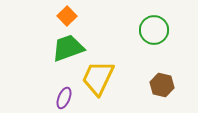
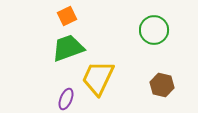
orange square: rotated 18 degrees clockwise
purple ellipse: moved 2 px right, 1 px down
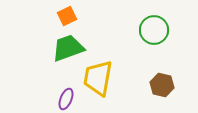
yellow trapezoid: rotated 15 degrees counterclockwise
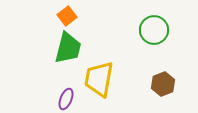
orange square: rotated 12 degrees counterclockwise
green trapezoid: rotated 124 degrees clockwise
yellow trapezoid: moved 1 px right, 1 px down
brown hexagon: moved 1 px right, 1 px up; rotated 25 degrees clockwise
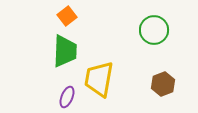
green trapezoid: moved 3 px left, 3 px down; rotated 12 degrees counterclockwise
purple ellipse: moved 1 px right, 2 px up
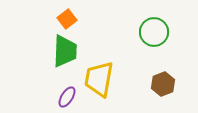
orange square: moved 3 px down
green circle: moved 2 px down
purple ellipse: rotated 10 degrees clockwise
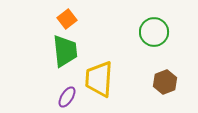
green trapezoid: rotated 8 degrees counterclockwise
yellow trapezoid: rotated 6 degrees counterclockwise
brown hexagon: moved 2 px right, 2 px up
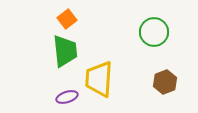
purple ellipse: rotated 40 degrees clockwise
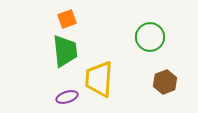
orange square: rotated 18 degrees clockwise
green circle: moved 4 px left, 5 px down
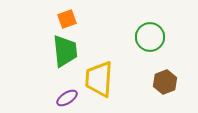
purple ellipse: moved 1 px down; rotated 15 degrees counterclockwise
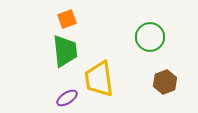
yellow trapezoid: rotated 12 degrees counterclockwise
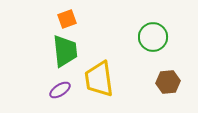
green circle: moved 3 px right
brown hexagon: moved 3 px right; rotated 15 degrees clockwise
purple ellipse: moved 7 px left, 8 px up
